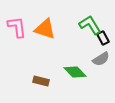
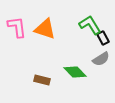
brown rectangle: moved 1 px right, 1 px up
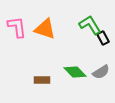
gray semicircle: moved 13 px down
brown rectangle: rotated 14 degrees counterclockwise
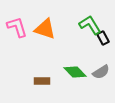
pink L-shape: rotated 10 degrees counterclockwise
brown rectangle: moved 1 px down
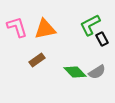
green L-shape: rotated 85 degrees counterclockwise
orange triangle: rotated 30 degrees counterclockwise
black rectangle: moved 1 px left, 1 px down
gray semicircle: moved 4 px left
brown rectangle: moved 5 px left, 21 px up; rotated 35 degrees counterclockwise
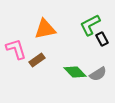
pink L-shape: moved 1 px left, 22 px down
gray semicircle: moved 1 px right, 2 px down
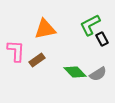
pink L-shape: moved 2 px down; rotated 20 degrees clockwise
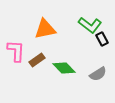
green L-shape: rotated 115 degrees counterclockwise
green diamond: moved 11 px left, 4 px up
